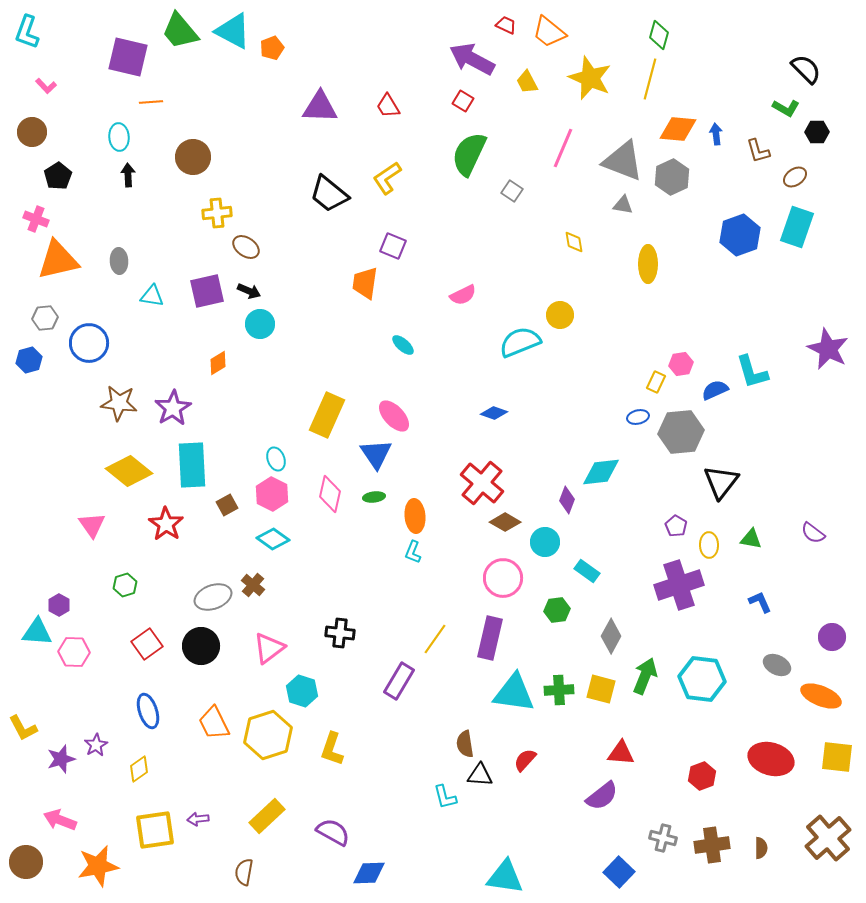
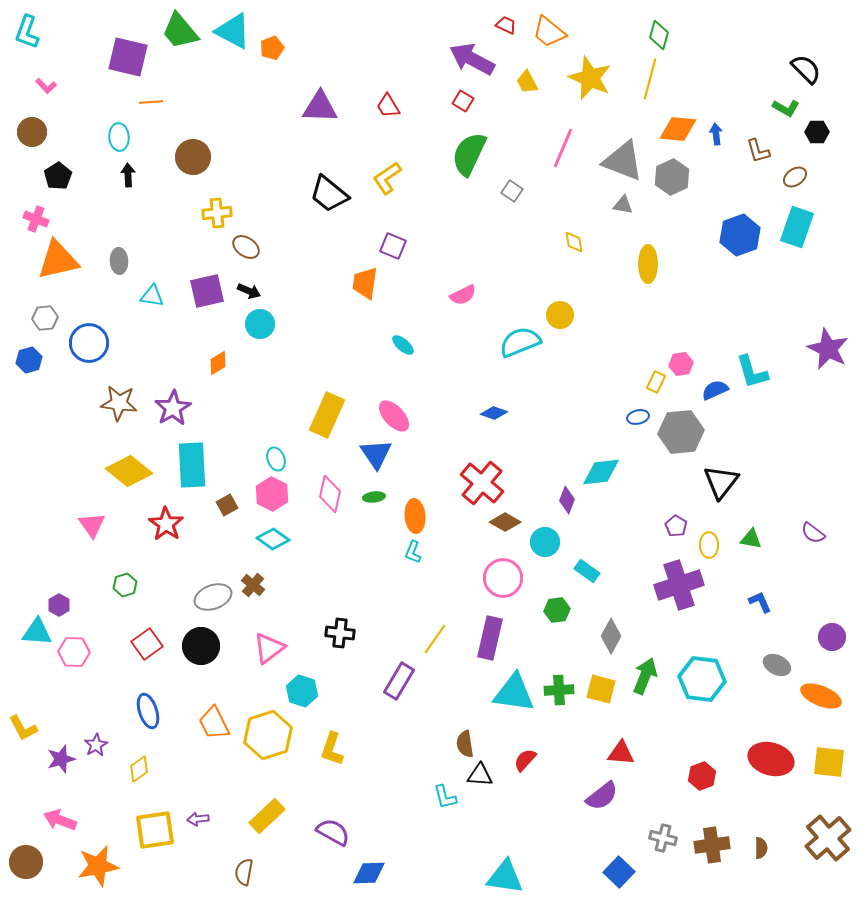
yellow square at (837, 757): moved 8 px left, 5 px down
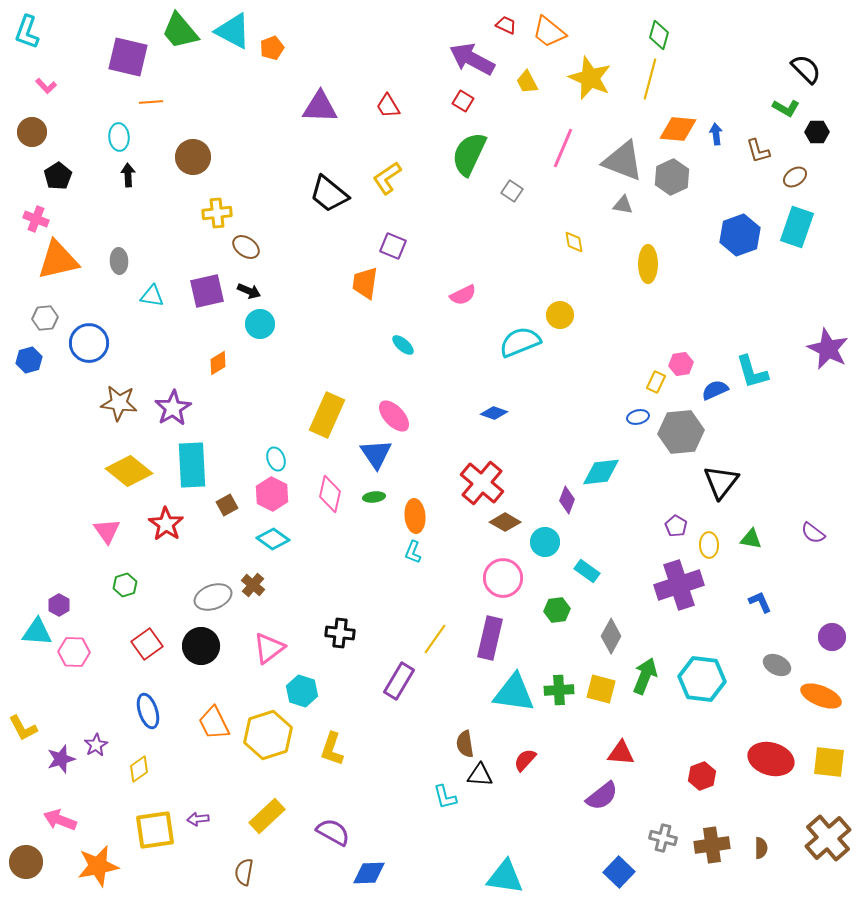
pink triangle at (92, 525): moved 15 px right, 6 px down
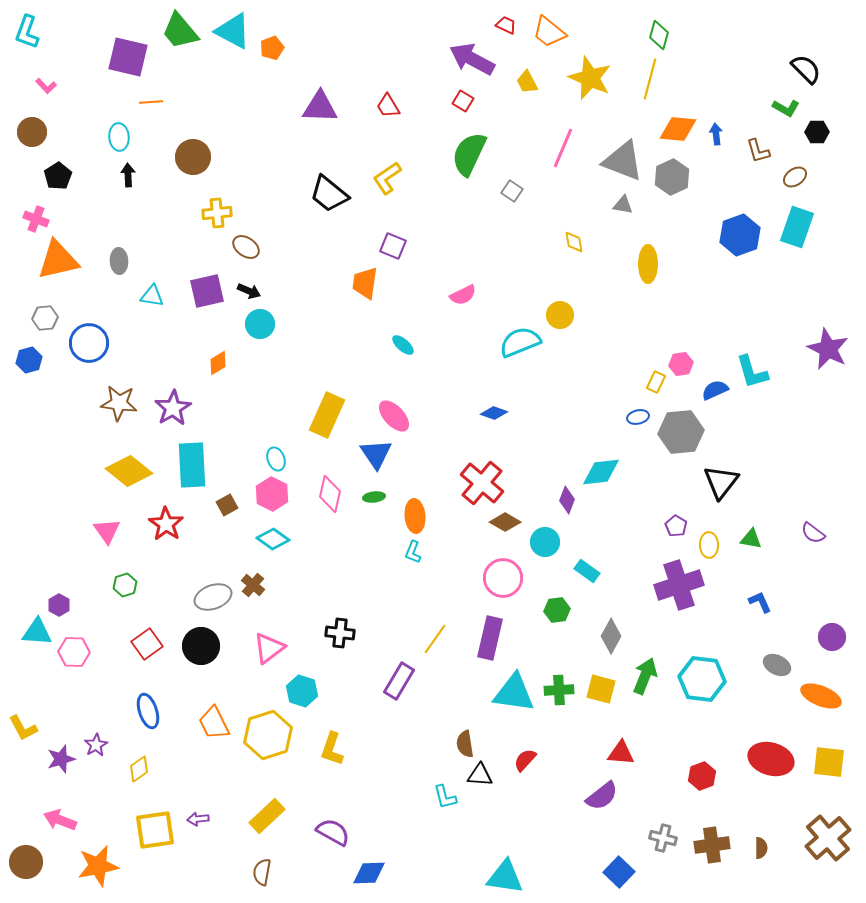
brown semicircle at (244, 872): moved 18 px right
